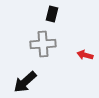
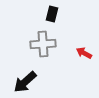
red arrow: moved 1 px left, 2 px up; rotated 14 degrees clockwise
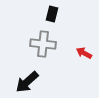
gray cross: rotated 10 degrees clockwise
black arrow: moved 2 px right
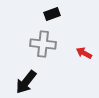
black rectangle: rotated 56 degrees clockwise
black arrow: moved 1 px left; rotated 10 degrees counterclockwise
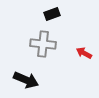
black arrow: moved 2 px up; rotated 105 degrees counterclockwise
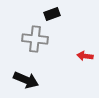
gray cross: moved 8 px left, 5 px up
red arrow: moved 1 px right, 3 px down; rotated 21 degrees counterclockwise
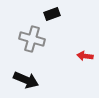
gray cross: moved 3 px left; rotated 10 degrees clockwise
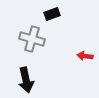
black arrow: rotated 55 degrees clockwise
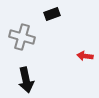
gray cross: moved 10 px left, 2 px up
